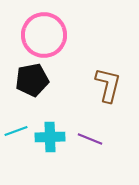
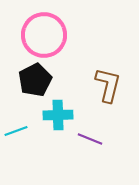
black pentagon: moved 3 px right; rotated 16 degrees counterclockwise
cyan cross: moved 8 px right, 22 px up
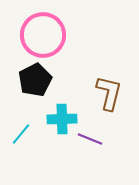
pink circle: moved 1 px left
brown L-shape: moved 1 px right, 8 px down
cyan cross: moved 4 px right, 4 px down
cyan line: moved 5 px right, 3 px down; rotated 30 degrees counterclockwise
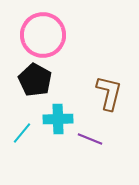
black pentagon: rotated 16 degrees counterclockwise
cyan cross: moved 4 px left
cyan line: moved 1 px right, 1 px up
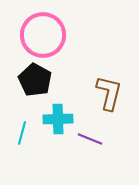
cyan line: rotated 25 degrees counterclockwise
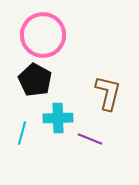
brown L-shape: moved 1 px left
cyan cross: moved 1 px up
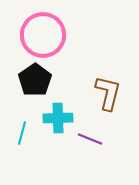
black pentagon: rotated 8 degrees clockwise
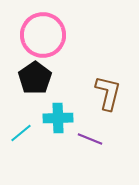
black pentagon: moved 2 px up
cyan line: moved 1 px left; rotated 35 degrees clockwise
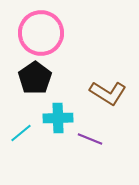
pink circle: moved 2 px left, 2 px up
brown L-shape: rotated 108 degrees clockwise
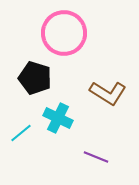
pink circle: moved 23 px right
black pentagon: rotated 20 degrees counterclockwise
cyan cross: rotated 28 degrees clockwise
purple line: moved 6 px right, 18 px down
